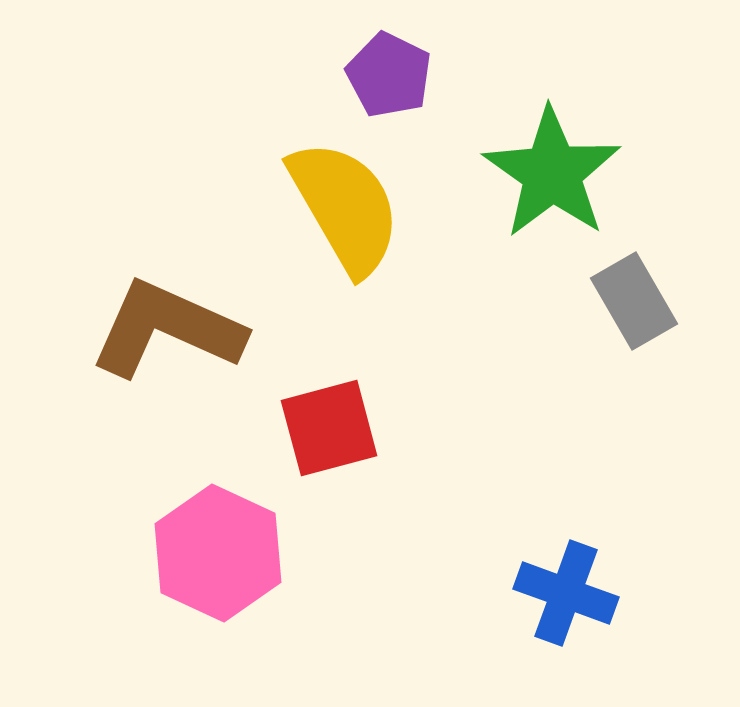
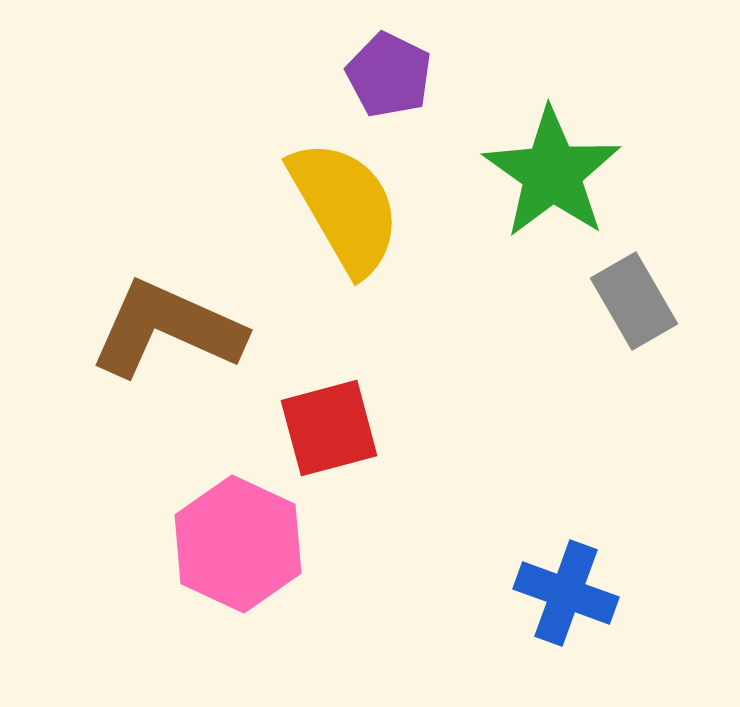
pink hexagon: moved 20 px right, 9 px up
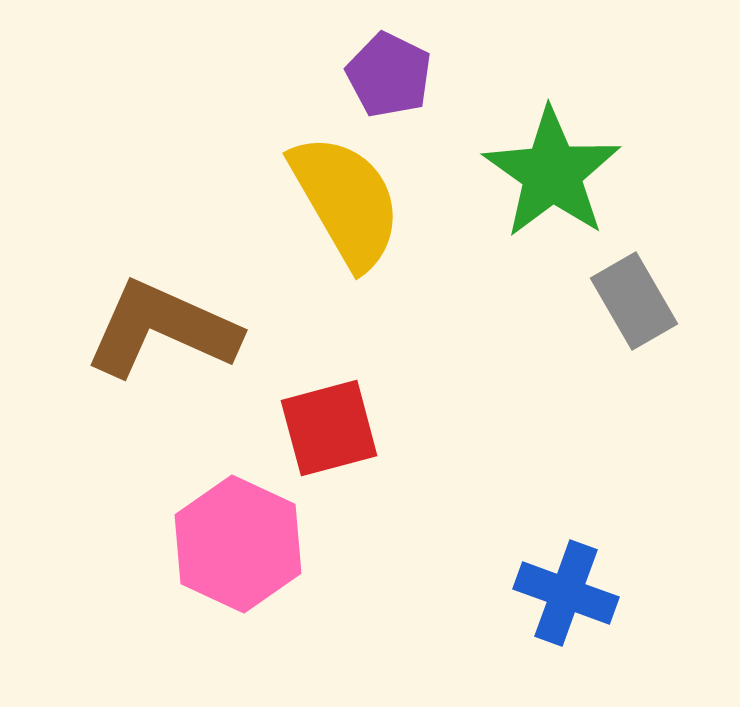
yellow semicircle: moved 1 px right, 6 px up
brown L-shape: moved 5 px left
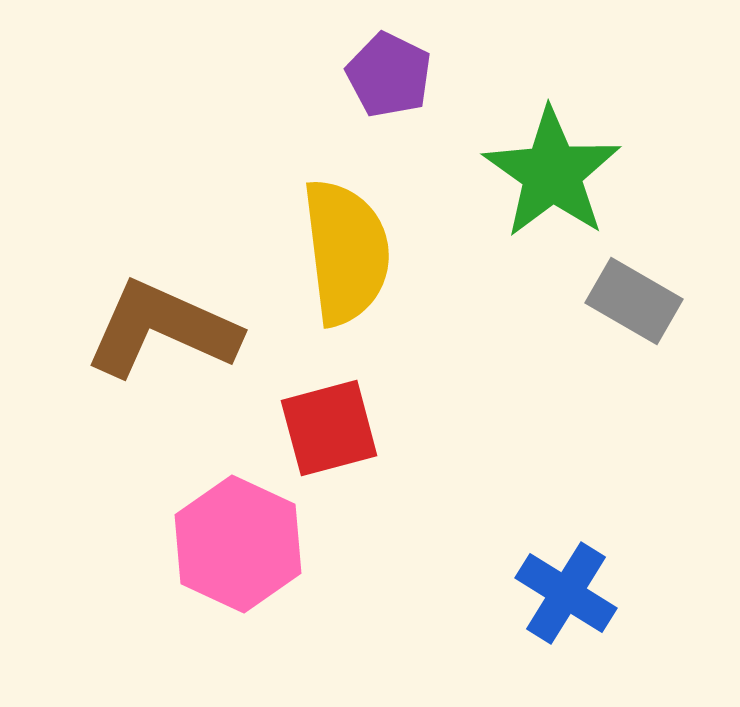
yellow semicircle: moved 51 px down; rotated 23 degrees clockwise
gray rectangle: rotated 30 degrees counterclockwise
blue cross: rotated 12 degrees clockwise
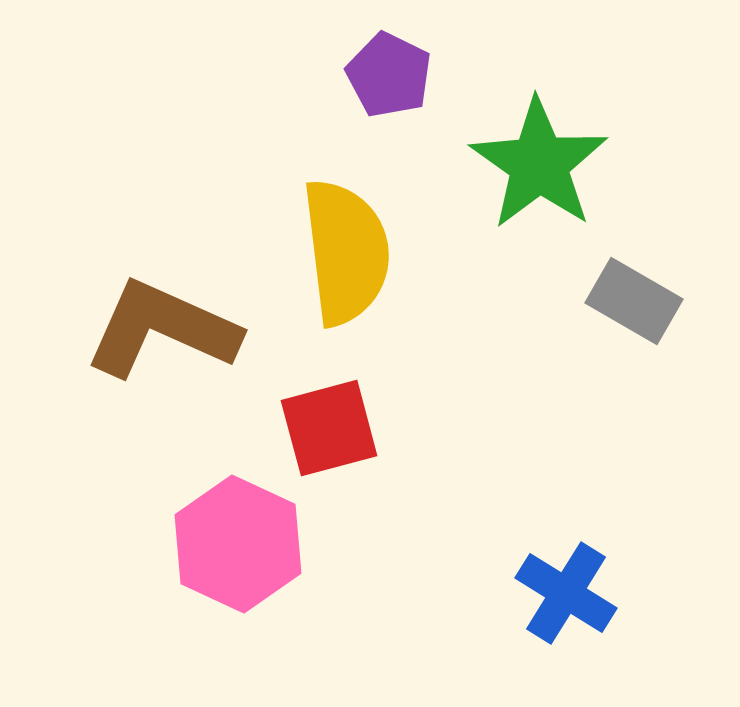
green star: moved 13 px left, 9 px up
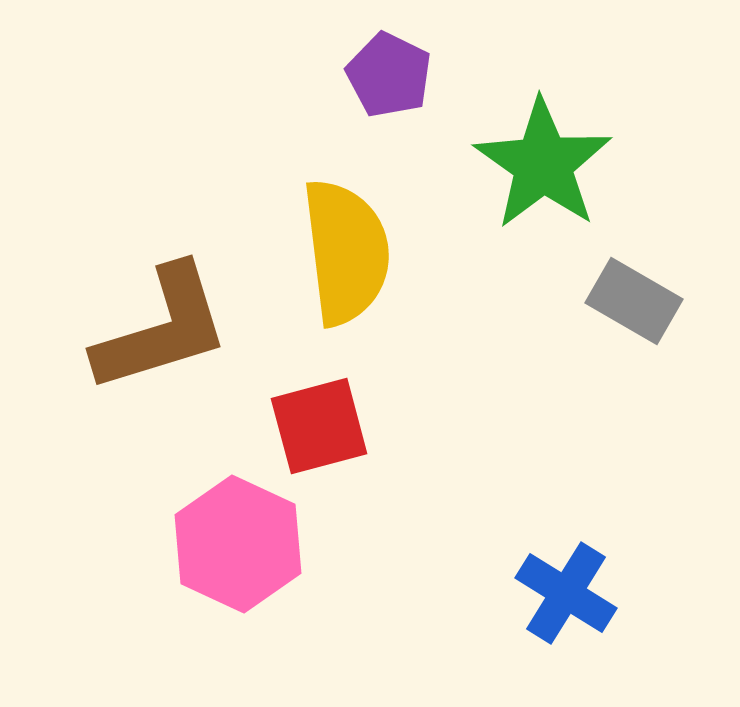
green star: moved 4 px right
brown L-shape: rotated 139 degrees clockwise
red square: moved 10 px left, 2 px up
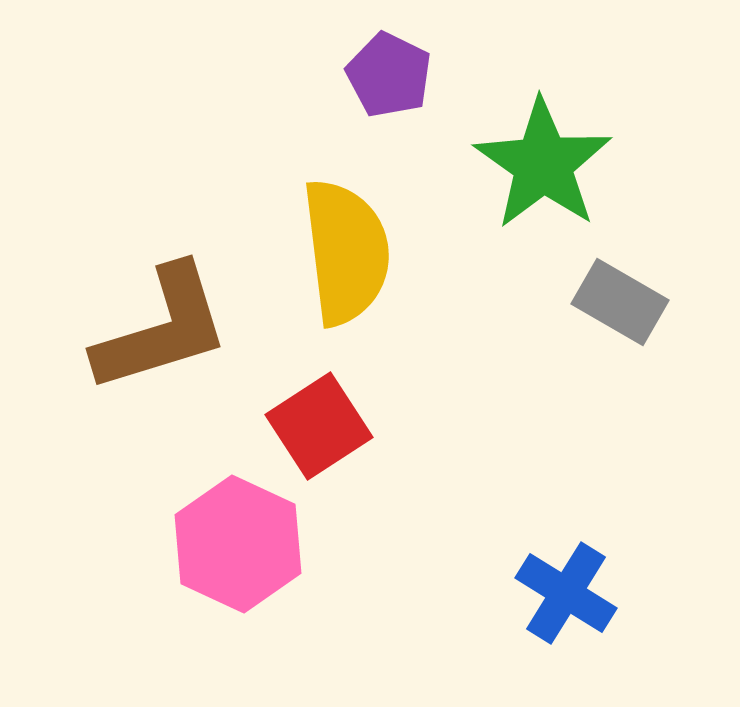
gray rectangle: moved 14 px left, 1 px down
red square: rotated 18 degrees counterclockwise
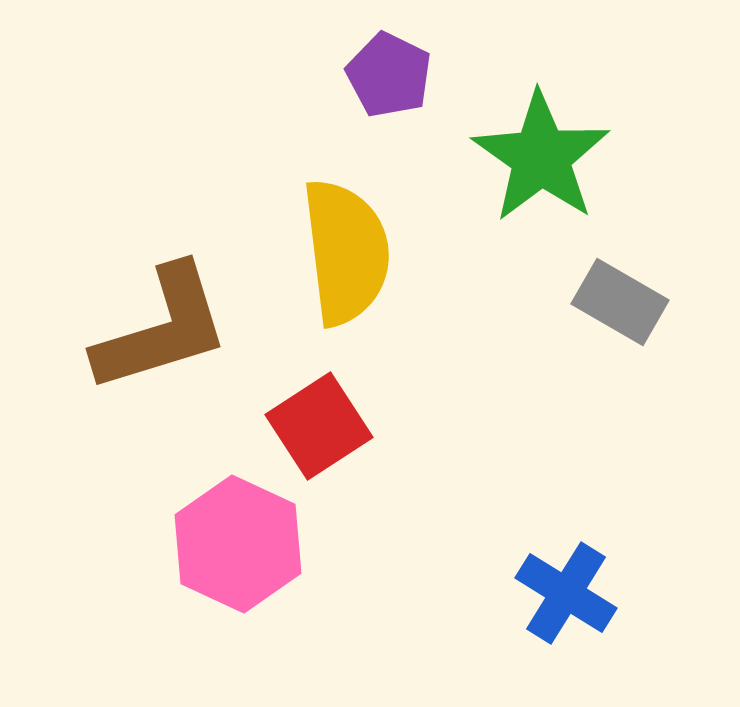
green star: moved 2 px left, 7 px up
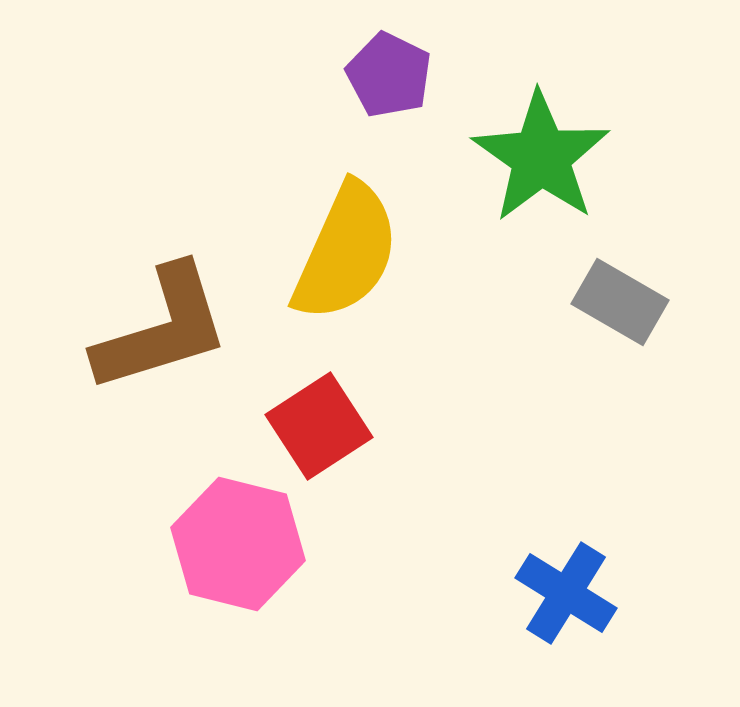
yellow semicircle: rotated 31 degrees clockwise
pink hexagon: rotated 11 degrees counterclockwise
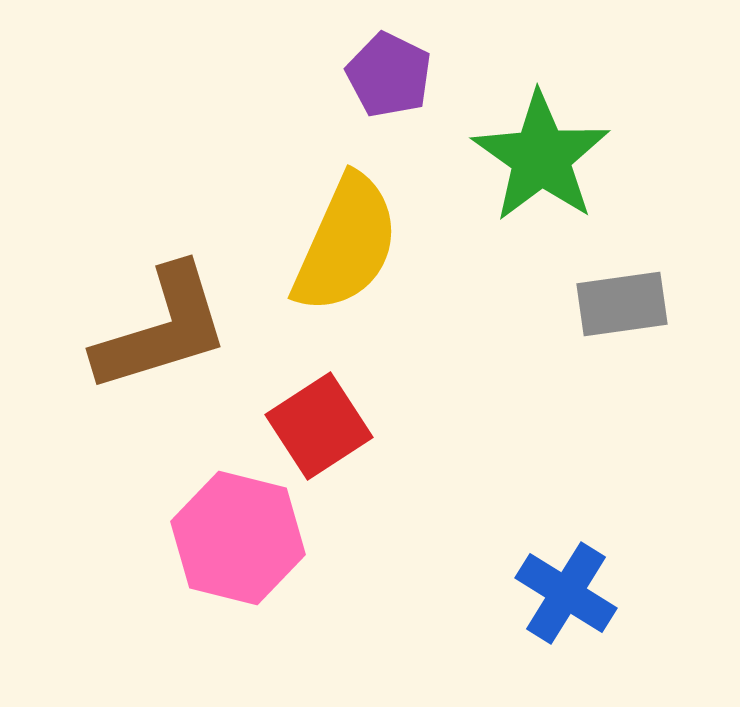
yellow semicircle: moved 8 px up
gray rectangle: moved 2 px right, 2 px down; rotated 38 degrees counterclockwise
pink hexagon: moved 6 px up
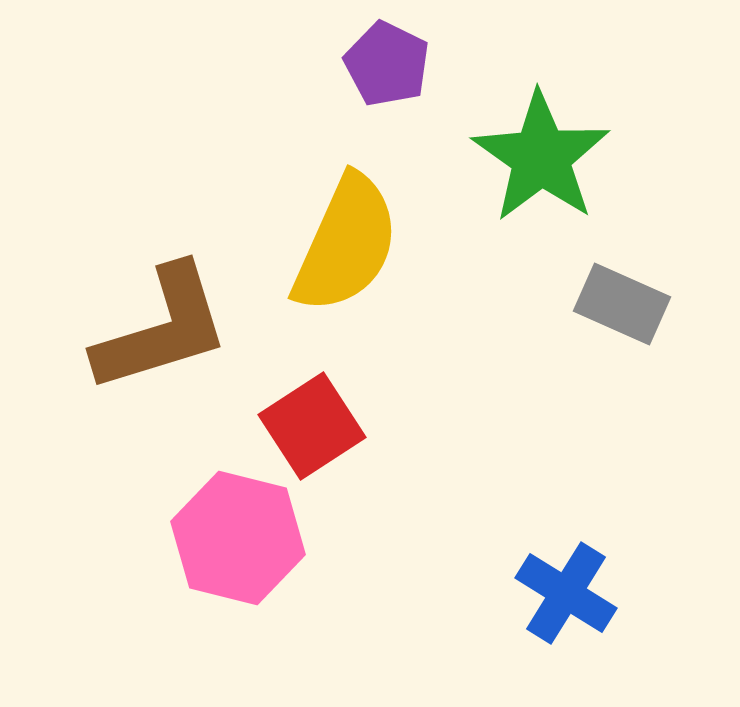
purple pentagon: moved 2 px left, 11 px up
gray rectangle: rotated 32 degrees clockwise
red square: moved 7 px left
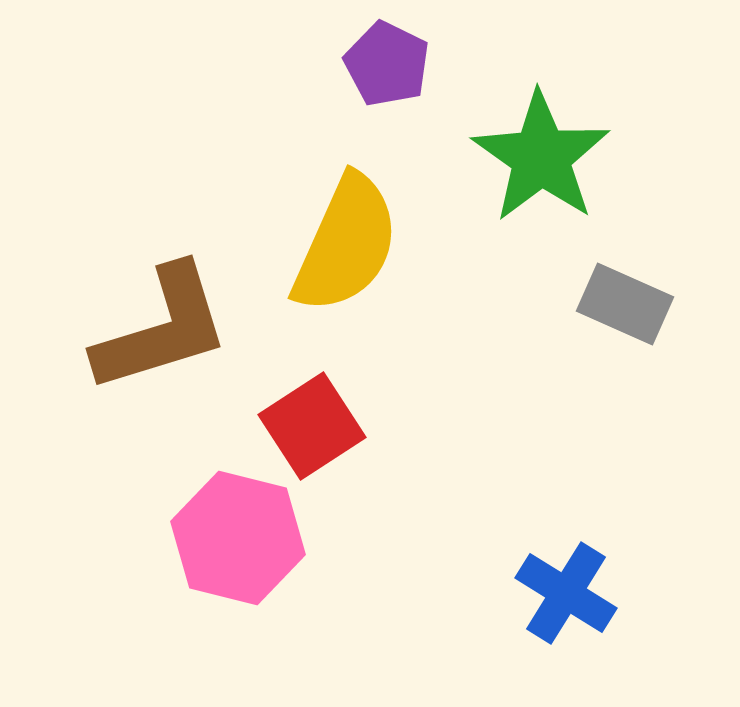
gray rectangle: moved 3 px right
